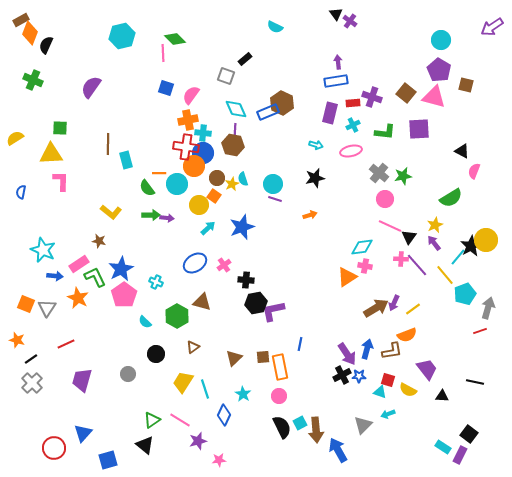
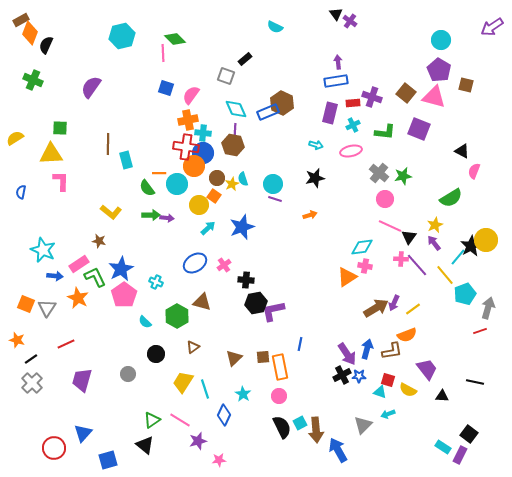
purple square at (419, 129): rotated 25 degrees clockwise
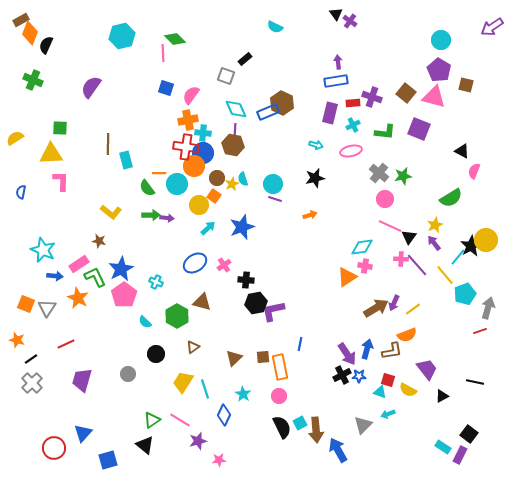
black triangle at (442, 396): rotated 32 degrees counterclockwise
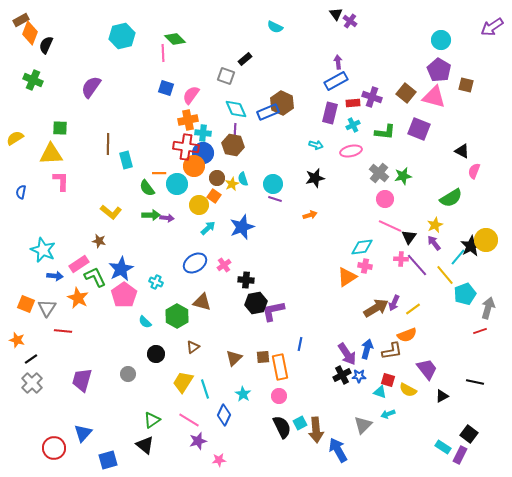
blue rectangle at (336, 81): rotated 20 degrees counterclockwise
red line at (66, 344): moved 3 px left, 13 px up; rotated 30 degrees clockwise
pink line at (180, 420): moved 9 px right
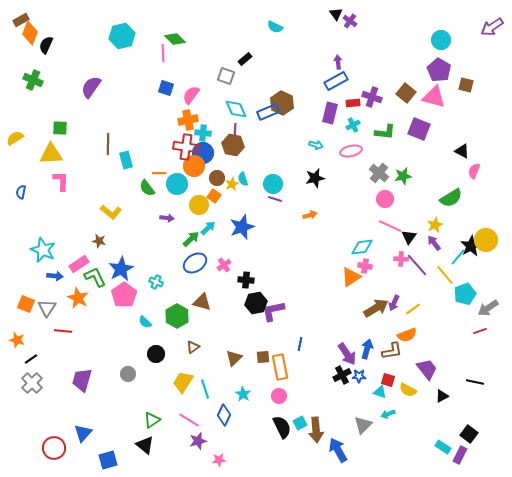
green arrow at (151, 215): moved 40 px right, 24 px down; rotated 42 degrees counterclockwise
orange triangle at (347, 277): moved 4 px right
gray arrow at (488, 308): rotated 140 degrees counterclockwise
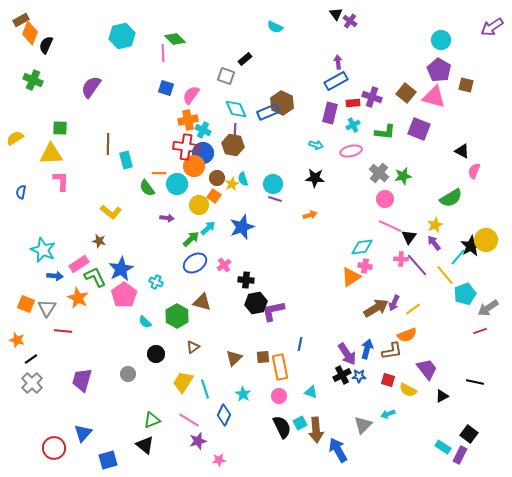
cyan cross at (203, 133): moved 3 px up; rotated 21 degrees clockwise
black star at (315, 178): rotated 18 degrees clockwise
cyan triangle at (380, 392): moved 69 px left
green triangle at (152, 420): rotated 12 degrees clockwise
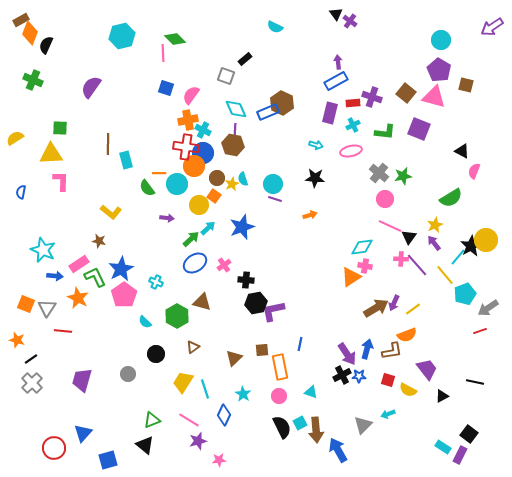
brown square at (263, 357): moved 1 px left, 7 px up
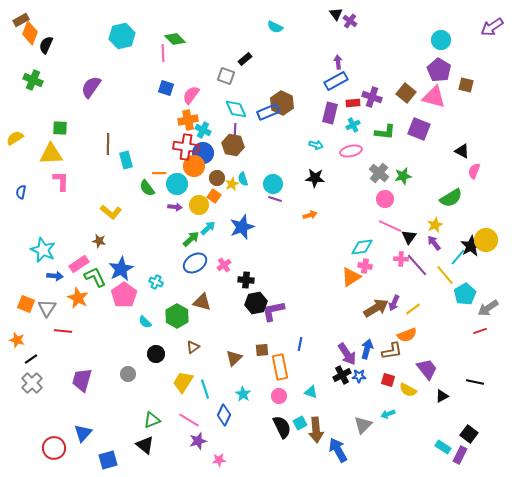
purple arrow at (167, 218): moved 8 px right, 11 px up
cyan pentagon at (465, 294): rotated 10 degrees counterclockwise
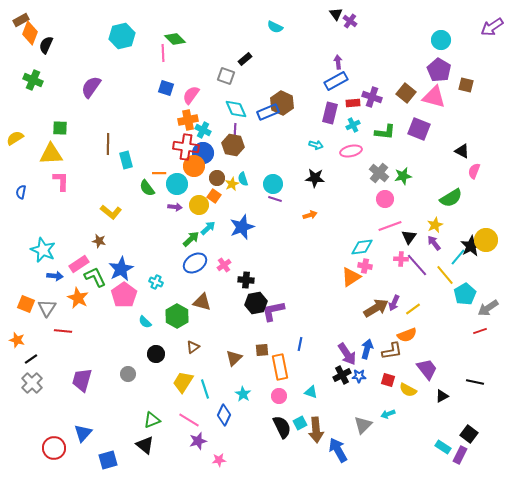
pink line at (390, 226): rotated 45 degrees counterclockwise
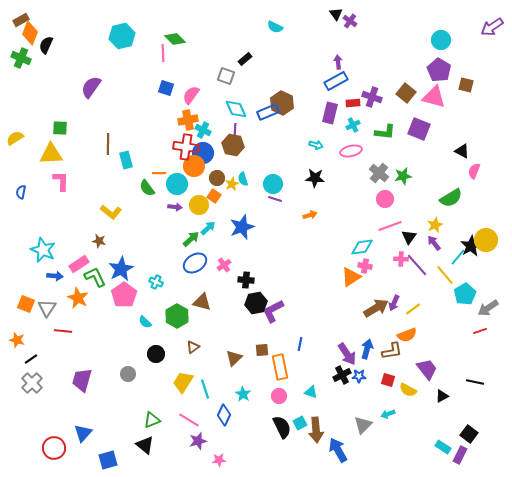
green cross at (33, 80): moved 12 px left, 22 px up
purple L-shape at (273, 311): rotated 15 degrees counterclockwise
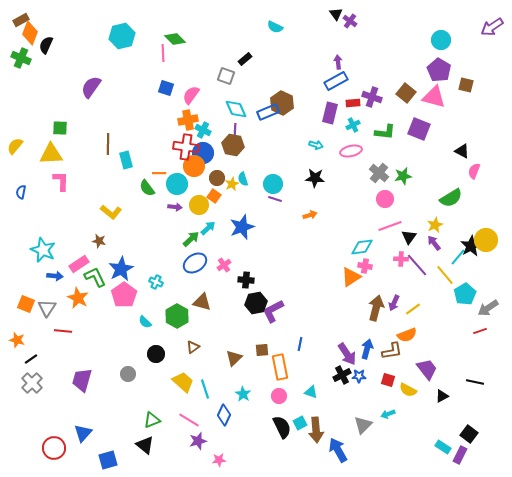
yellow semicircle at (15, 138): moved 8 px down; rotated 18 degrees counterclockwise
brown arrow at (376, 308): rotated 45 degrees counterclockwise
yellow trapezoid at (183, 382): rotated 100 degrees clockwise
